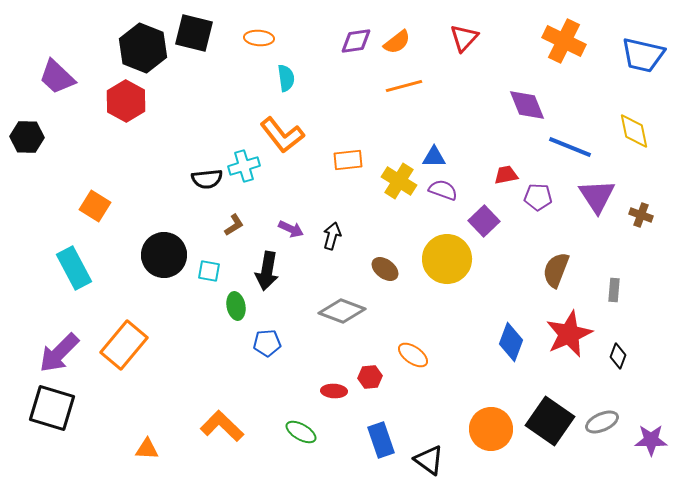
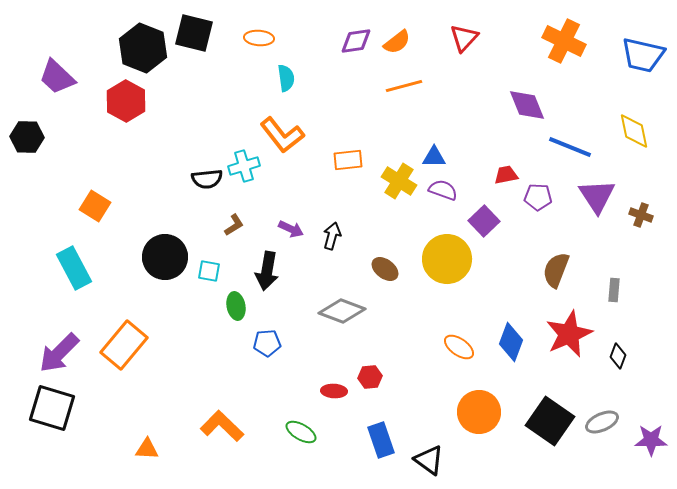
black circle at (164, 255): moved 1 px right, 2 px down
orange ellipse at (413, 355): moved 46 px right, 8 px up
orange circle at (491, 429): moved 12 px left, 17 px up
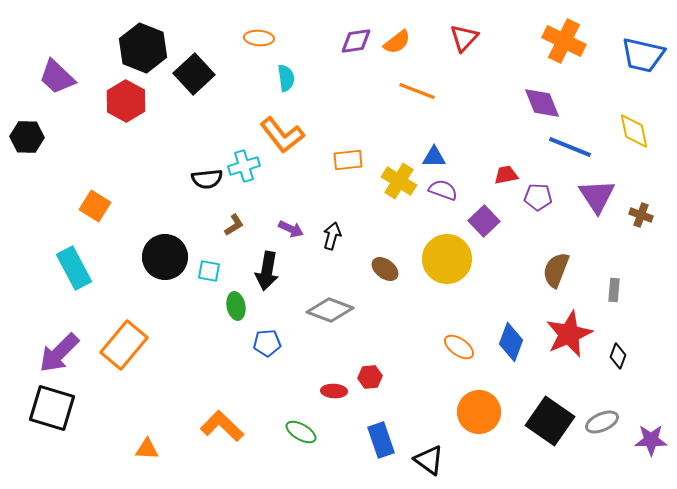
black square at (194, 33): moved 41 px down; rotated 33 degrees clockwise
orange line at (404, 86): moved 13 px right, 5 px down; rotated 36 degrees clockwise
purple diamond at (527, 105): moved 15 px right, 2 px up
gray diamond at (342, 311): moved 12 px left, 1 px up
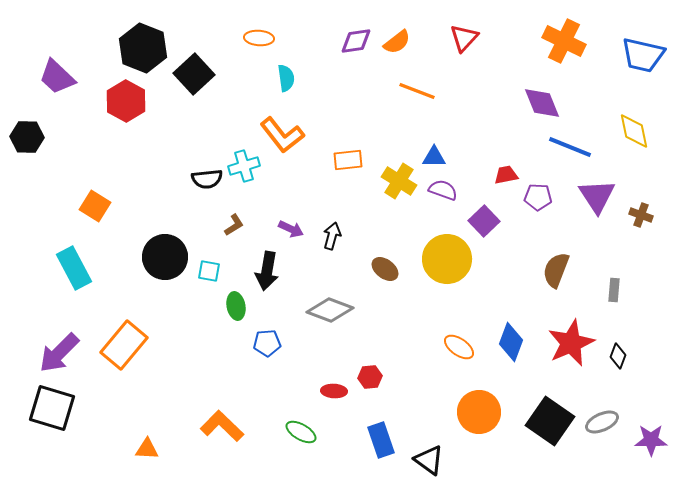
red star at (569, 334): moved 2 px right, 9 px down
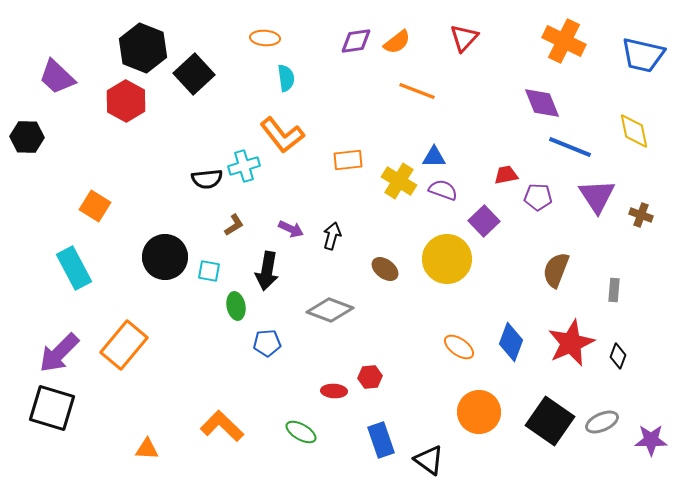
orange ellipse at (259, 38): moved 6 px right
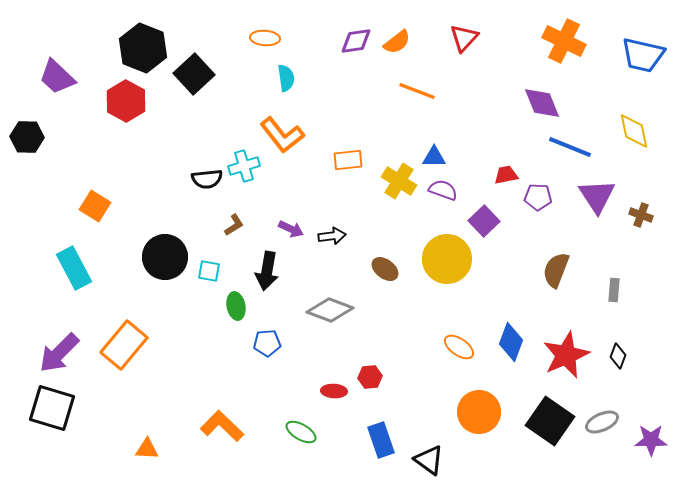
black arrow at (332, 236): rotated 68 degrees clockwise
red star at (571, 343): moved 5 px left, 12 px down
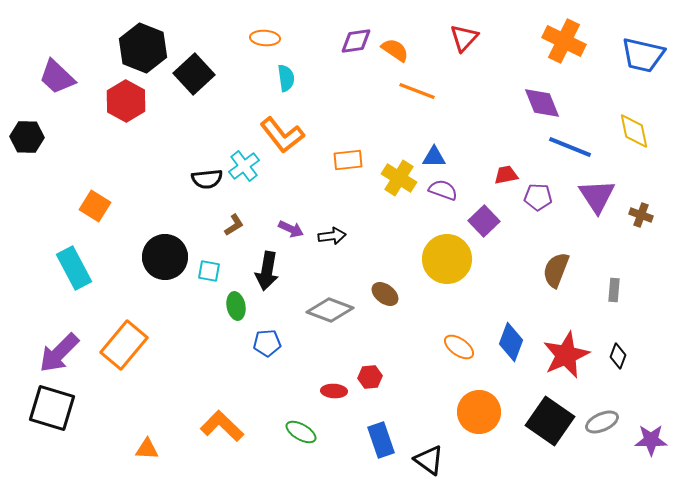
orange semicircle at (397, 42): moved 2 px left, 8 px down; rotated 108 degrees counterclockwise
cyan cross at (244, 166): rotated 20 degrees counterclockwise
yellow cross at (399, 181): moved 3 px up
brown ellipse at (385, 269): moved 25 px down
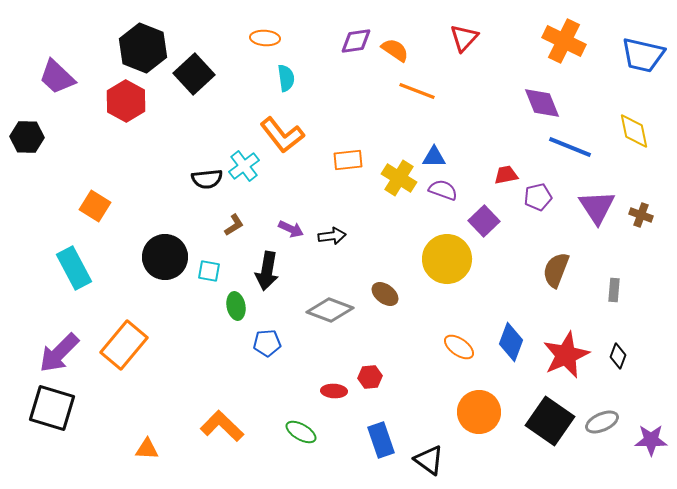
purple triangle at (597, 196): moved 11 px down
purple pentagon at (538, 197): rotated 16 degrees counterclockwise
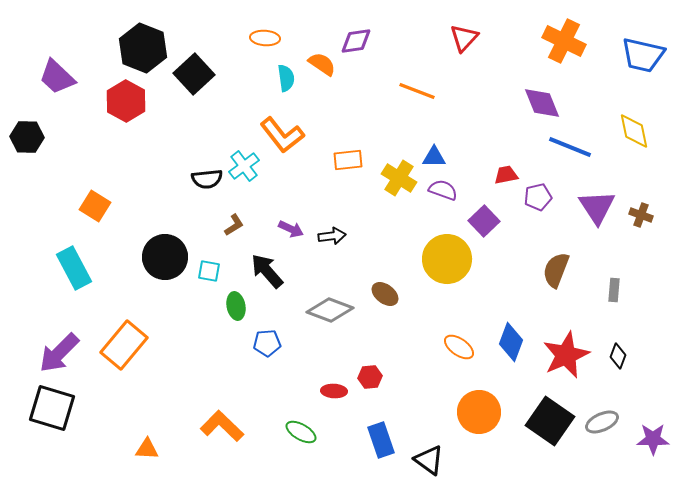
orange semicircle at (395, 50): moved 73 px left, 14 px down
black arrow at (267, 271): rotated 129 degrees clockwise
purple star at (651, 440): moved 2 px right, 1 px up
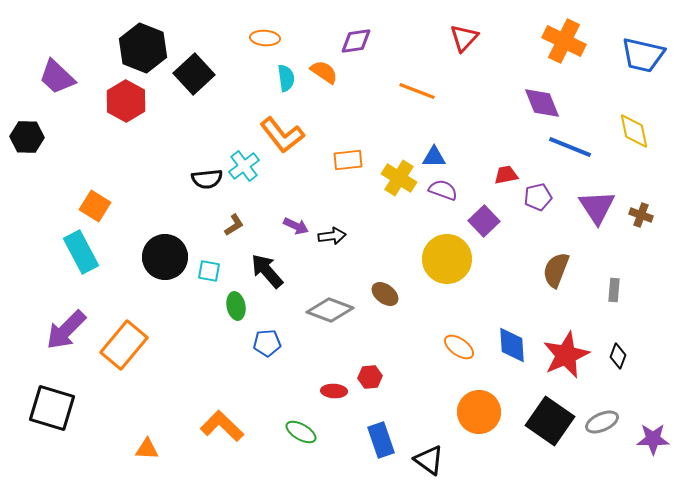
orange semicircle at (322, 64): moved 2 px right, 8 px down
purple arrow at (291, 229): moved 5 px right, 3 px up
cyan rectangle at (74, 268): moved 7 px right, 16 px up
blue diamond at (511, 342): moved 1 px right, 3 px down; rotated 24 degrees counterclockwise
purple arrow at (59, 353): moved 7 px right, 23 px up
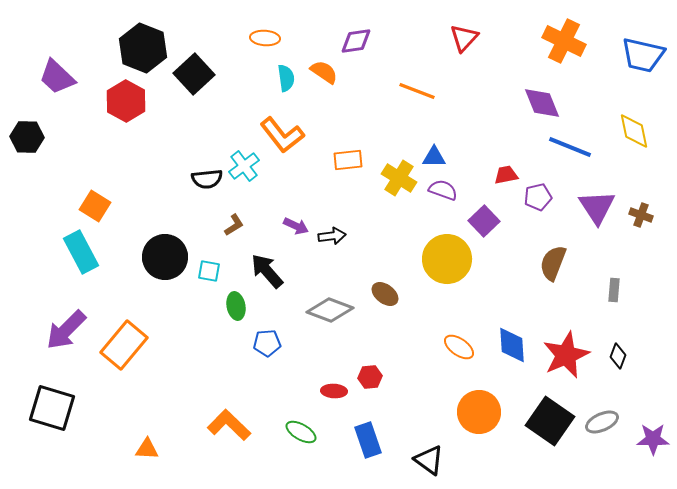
brown semicircle at (556, 270): moved 3 px left, 7 px up
orange L-shape at (222, 426): moved 7 px right, 1 px up
blue rectangle at (381, 440): moved 13 px left
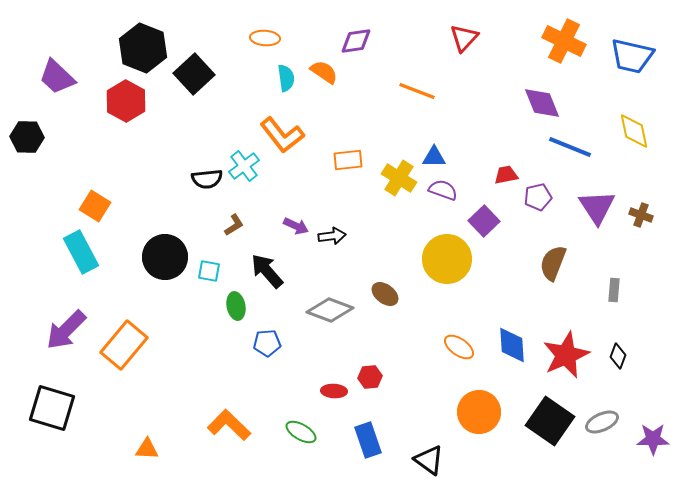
blue trapezoid at (643, 55): moved 11 px left, 1 px down
